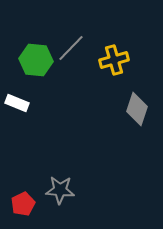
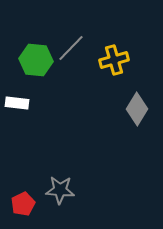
white rectangle: rotated 15 degrees counterclockwise
gray diamond: rotated 12 degrees clockwise
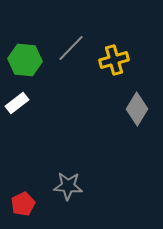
green hexagon: moved 11 px left
white rectangle: rotated 45 degrees counterclockwise
gray star: moved 8 px right, 4 px up
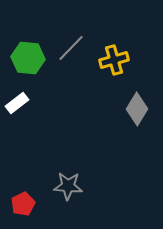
green hexagon: moved 3 px right, 2 px up
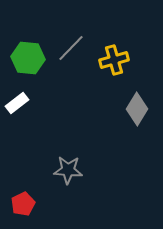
gray star: moved 16 px up
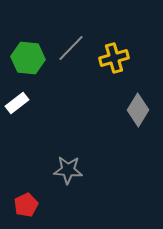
yellow cross: moved 2 px up
gray diamond: moved 1 px right, 1 px down
red pentagon: moved 3 px right, 1 px down
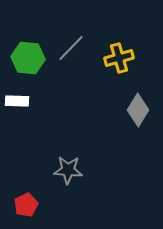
yellow cross: moved 5 px right
white rectangle: moved 2 px up; rotated 40 degrees clockwise
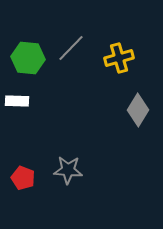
red pentagon: moved 3 px left, 27 px up; rotated 25 degrees counterclockwise
